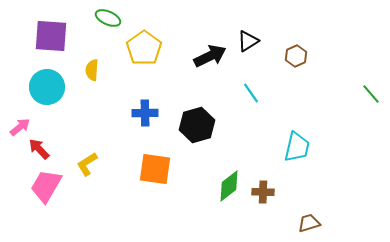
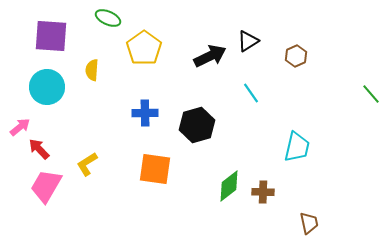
brown trapezoid: rotated 95 degrees clockwise
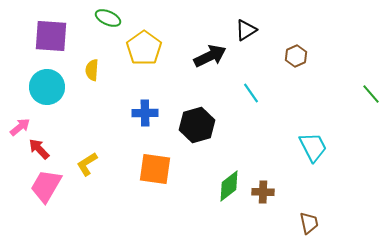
black triangle: moved 2 px left, 11 px up
cyan trapezoid: moved 16 px right; rotated 40 degrees counterclockwise
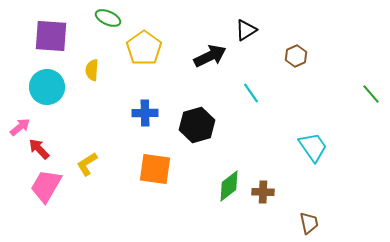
cyan trapezoid: rotated 8 degrees counterclockwise
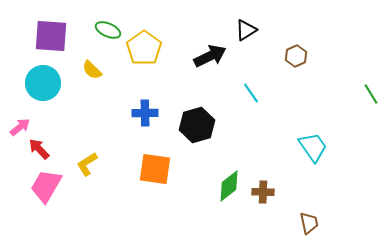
green ellipse: moved 12 px down
yellow semicircle: rotated 50 degrees counterclockwise
cyan circle: moved 4 px left, 4 px up
green line: rotated 10 degrees clockwise
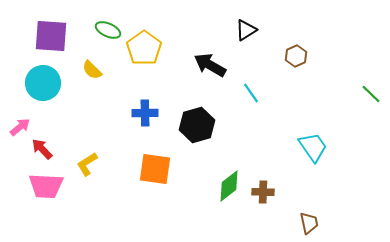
black arrow: moved 9 px down; rotated 124 degrees counterclockwise
green line: rotated 15 degrees counterclockwise
red arrow: moved 3 px right
pink trapezoid: rotated 117 degrees counterclockwise
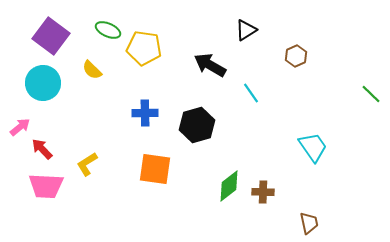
purple square: rotated 33 degrees clockwise
yellow pentagon: rotated 28 degrees counterclockwise
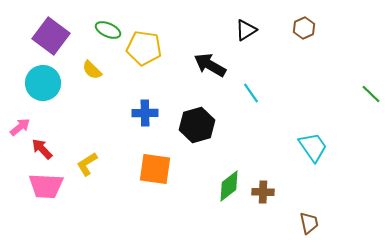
brown hexagon: moved 8 px right, 28 px up
